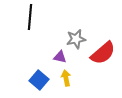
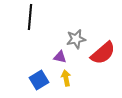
blue square: rotated 18 degrees clockwise
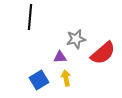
purple triangle: rotated 16 degrees counterclockwise
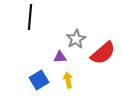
gray star: rotated 18 degrees counterclockwise
yellow arrow: moved 2 px right, 2 px down
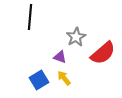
gray star: moved 2 px up
purple triangle: rotated 24 degrees clockwise
yellow arrow: moved 4 px left, 2 px up; rotated 28 degrees counterclockwise
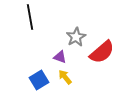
black line: rotated 15 degrees counterclockwise
red semicircle: moved 1 px left, 1 px up
yellow arrow: moved 1 px right, 1 px up
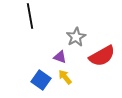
black line: moved 1 px up
red semicircle: moved 4 px down; rotated 12 degrees clockwise
blue square: moved 2 px right; rotated 24 degrees counterclockwise
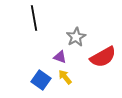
black line: moved 4 px right, 2 px down
red semicircle: moved 1 px right, 1 px down
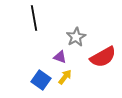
yellow arrow: rotated 77 degrees clockwise
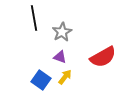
gray star: moved 14 px left, 5 px up
